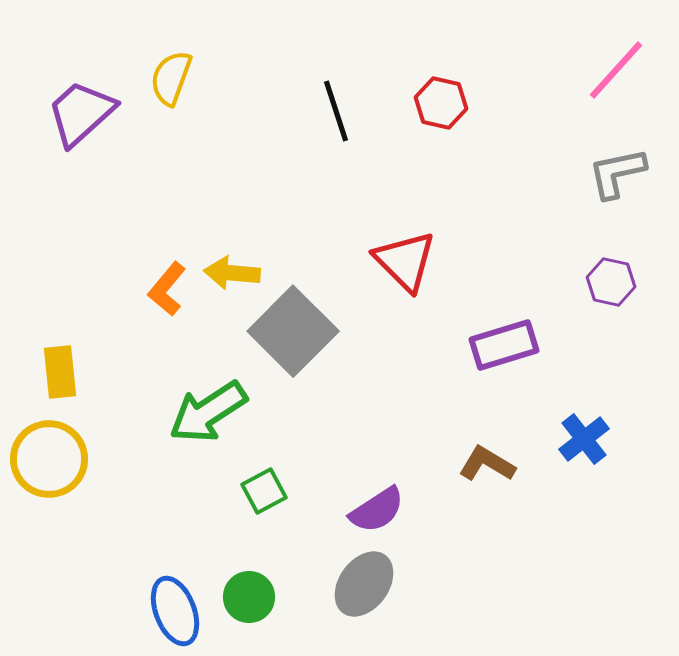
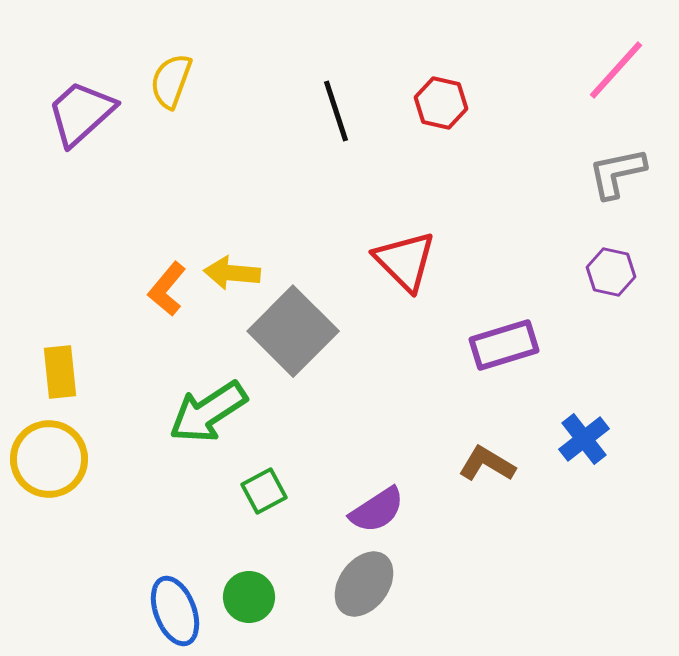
yellow semicircle: moved 3 px down
purple hexagon: moved 10 px up
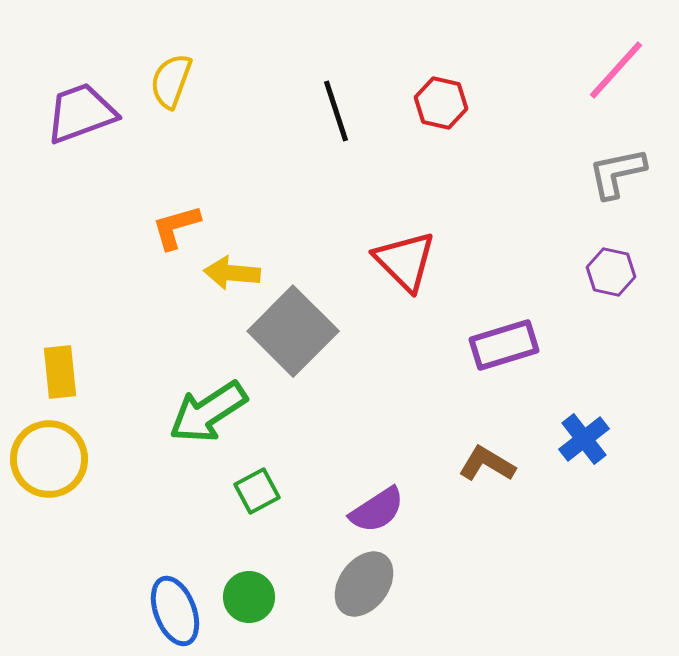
purple trapezoid: rotated 22 degrees clockwise
orange L-shape: moved 9 px right, 62 px up; rotated 34 degrees clockwise
green square: moved 7 px left
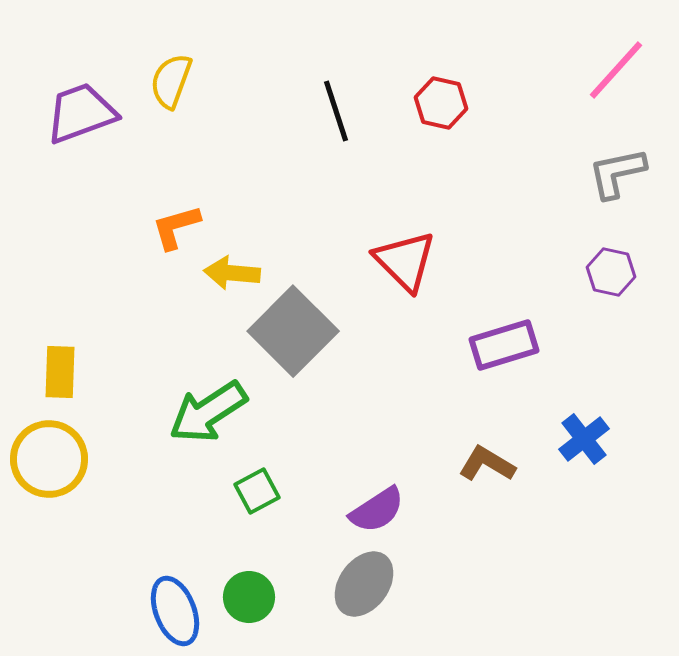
yellow rectangle: rotated 8 degrees clockwise
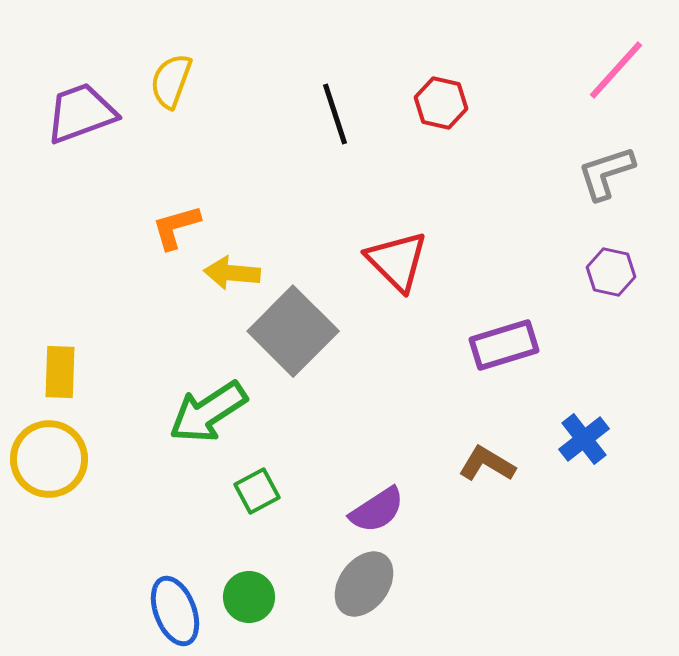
black line: moved 1 px left, 3 px down
gray L-shape: moved 11 px left; rotated 6 degrees counterclockwise
red triangle: moved 8 px left
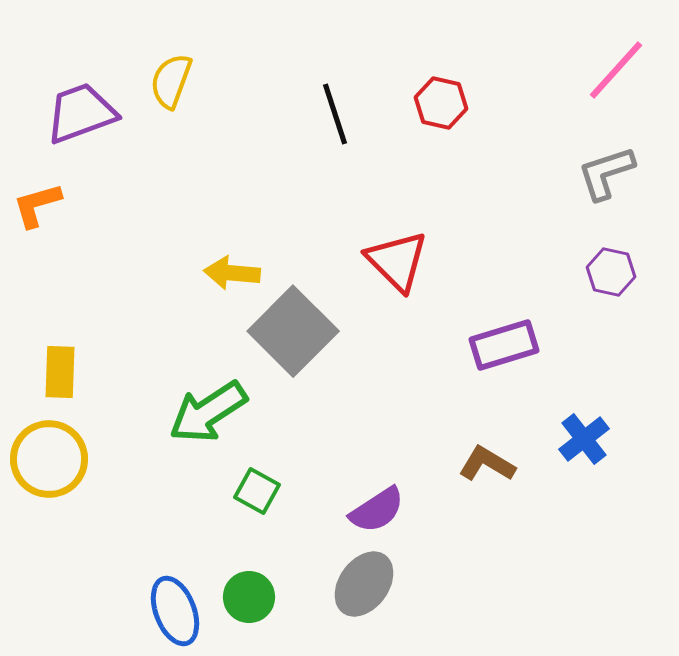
orange L-shape: moved 139 px left, 22 px up
green square: rotated 33 degrees counterclockwise
